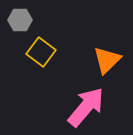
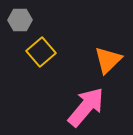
yellow square: rotated 12 degrees clockwise
orange triangle: moved 1 px right
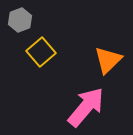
gray hexagon: rotated 20 degrees counterclockwise
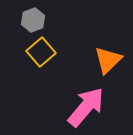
gray hexagon: moved 13 px right
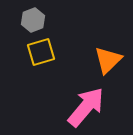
yellow square: rotated 24 degrees clockwise
